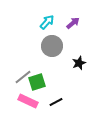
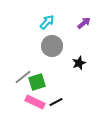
purple arrow: moved 11 px right
pink rectangle: moved 7 px right, 1 px down
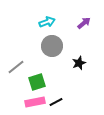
cyan arrow: rotated 28 degrees clockwise
gray line: moved 7 px left, 10 px up
pink rectangle: rotated 36 degrees counterclockwise
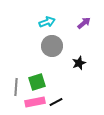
gray line: moved 20 px down; rotated 48 degrees counterclockwise
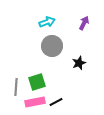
purple arrow: rotated 24 degrees counterclockwise
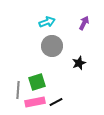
gray line: moved 2 px right, 3 px down
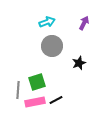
black line: moved 2 px up
